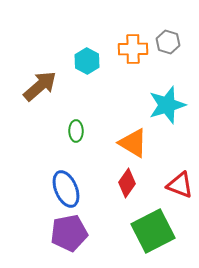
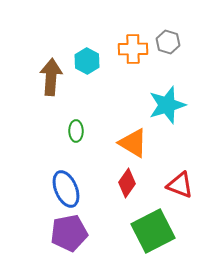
brown arrow: moved 11 px right, 9 px up; rotated 45 degrees counterclockwise
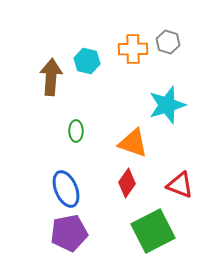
cyan hexagon: rotated 15 degrees counterclockwise
orange triangle: rotated 12 degrees counterclockwise
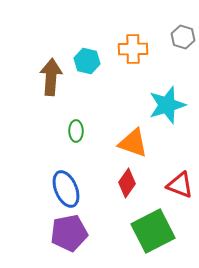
gray hexagon: moved 15 px right, 5 px up
